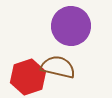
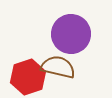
purple circle: moved 8 px down
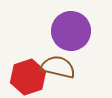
purple circle: moved 3 px up
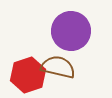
red hexagon: moved 2 px up
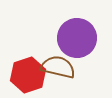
purple circle: moved 6 px right, 7 px down
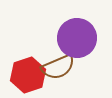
brown semicircle: rotated 144 degrees clockwise
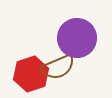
red hexagon: moved 3 px right, 1 px up
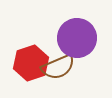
red hexagon: moved 11 px up
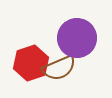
brown semicircle: moved 1 px right, 1 px down
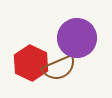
red hexagon: rotated 16 degrees counterclockwise
